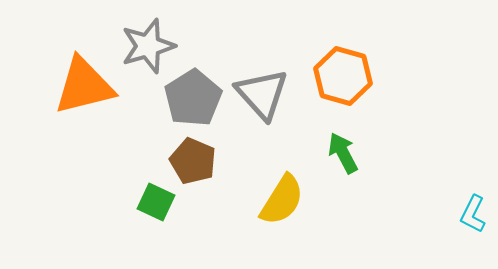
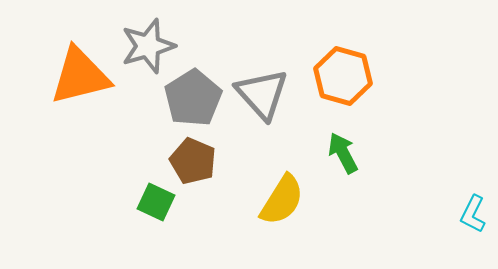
orange triangle: moved 4 px left, 10 px up
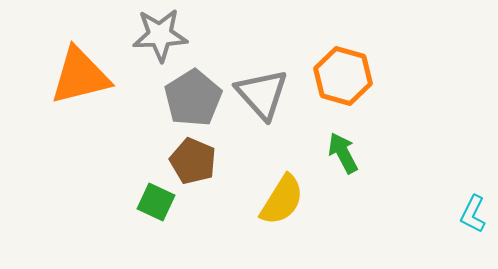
gray star: moved 12 px right, 11 px up; rotated 14 degrees clockwise
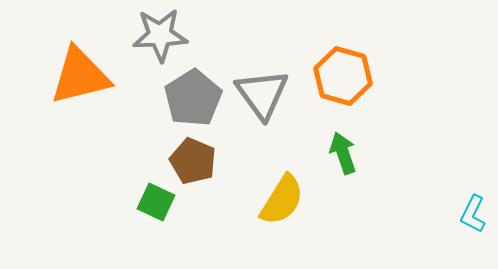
gray triangle: rotated 6 degrees clockwise
green arrow: rotated 9 degrees clockwise
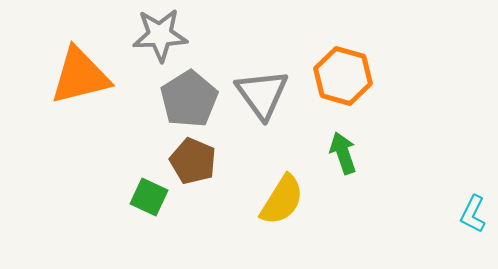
gray pentagon: moved 4 px left, 1 px down
green square: moved 7 px left, 5 px up
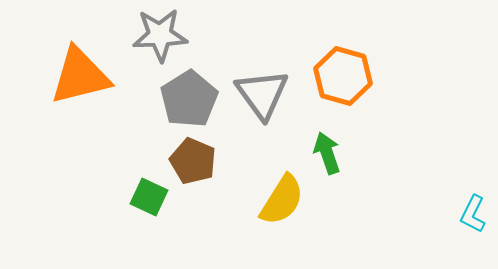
green arrow: moved 16 px left
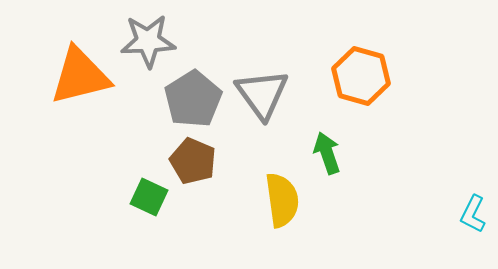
gray star: moved 12 px left, 6 px down
orange hexagon: moved 18 px right
gray pentagon: moved 4 px right
yellow semicircle: rotated 40 degrees counterclockwise
